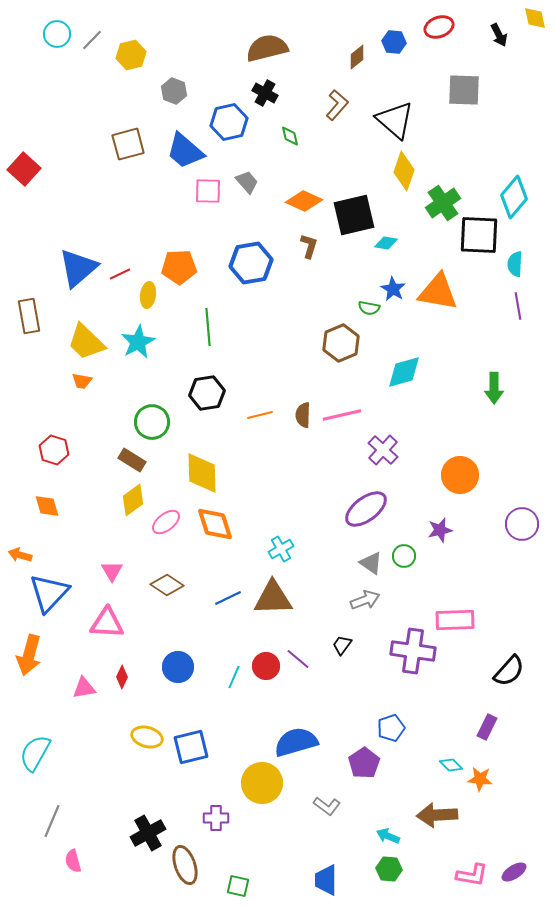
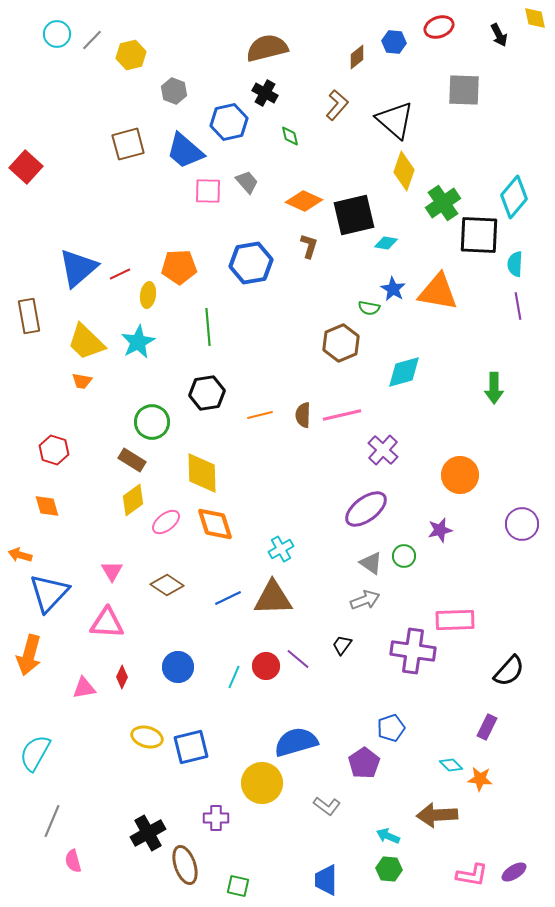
red square at (24, 169): moved 2 px right, 2 px up
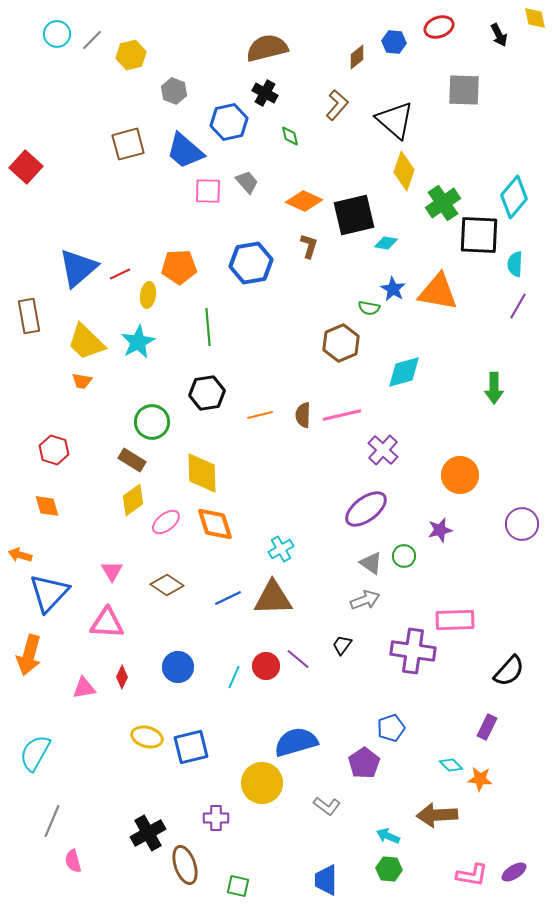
purple line at (518, 306): rotated 40 degrees clockwise
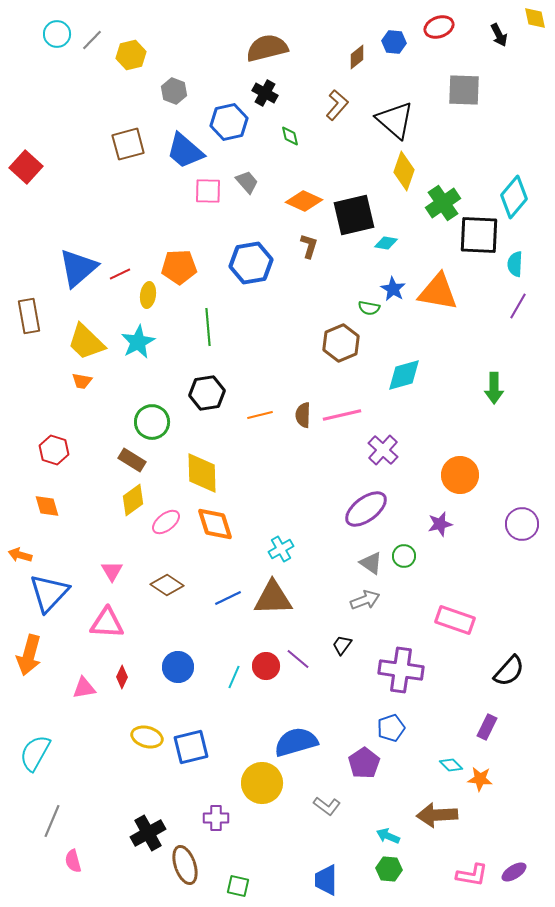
cyan diamond at (404, 372): moved 3 px down
purple star at (440, 530): moved 6 px up
pink rectangle at (455, 620): rotated 21 degrees clockwise
purple cross at (413, 651): moved 12 px left, 19 px down
